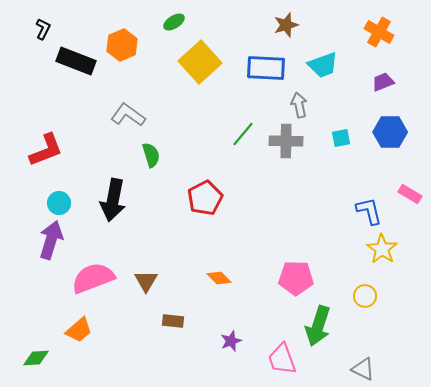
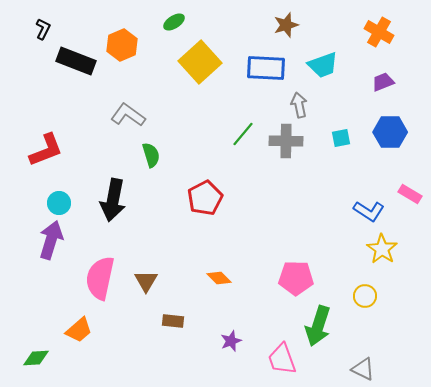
blue L-shape: rotated 136 degrees clockwise
pink semicircle: moved 7 px right; rotated 57 degrees counterclockwise
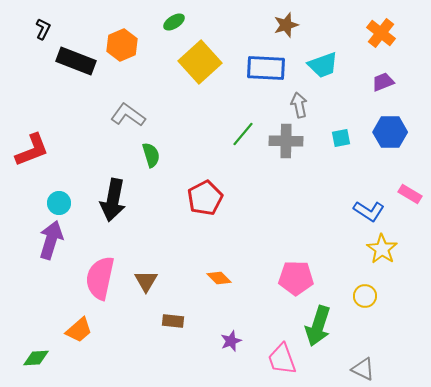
orange cross: moved 2 px right, 1 px down; rotated 8 degrees clockwise
red L-shape: moved 14 px left
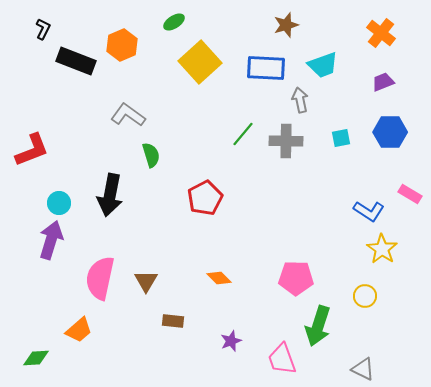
gray arrow: moved 1 px right, 5 px up
black arrow: moved 3 px left, 5 px up
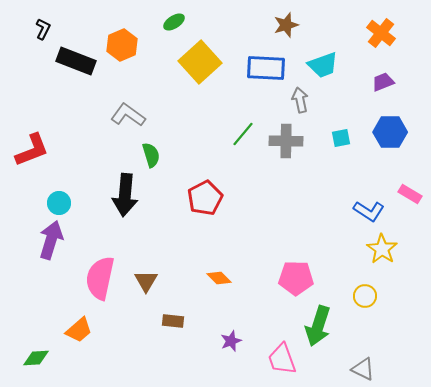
black arrow: moved 15 px right; rotated 6 degrees counterclockwise
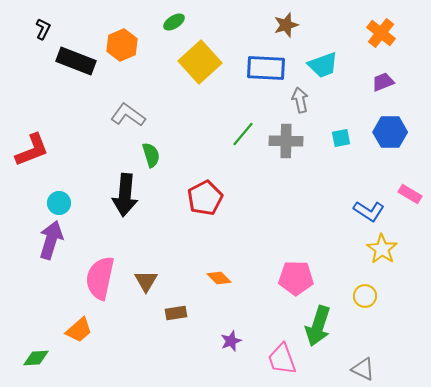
brown rectangle: moved 3 px right, 8 px up; rotated 15 degrees counterclockwise
